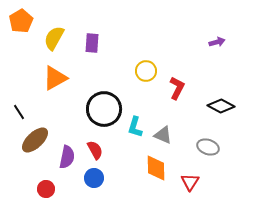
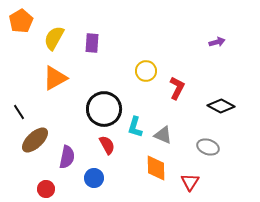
red semicircle: moved 12 px right, 5 px up
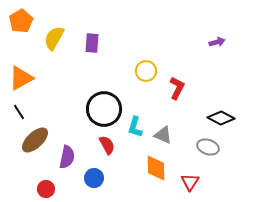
orange triangle: moved 34 px left
black diamond: moved 12 px down
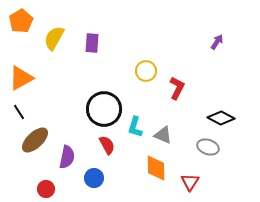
purple arrow: rotated 42 degrees counterclockwise
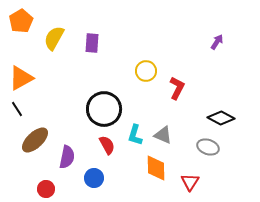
black line: moved 2 px left, 3 px up
cyan L-shape: moved 8 px down
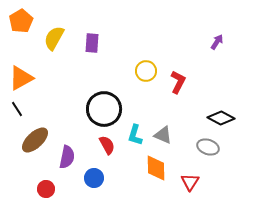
red L-shape: moved 1 px right, 6 px up
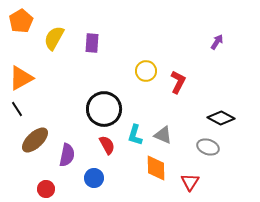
purple semicircle: moved 2 px up
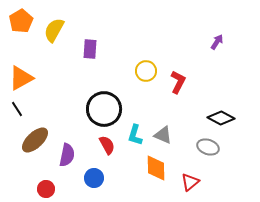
yellow semicircle: moved 8 px up
purple rectangle: moved 2 px left, 6 px down
red triangle: rotated 18 degrees clockwise
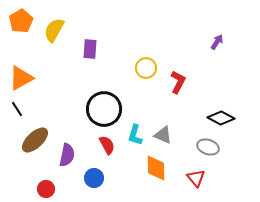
yellow circle: moved 3 px up
red triangle: moved 6 px right, 4 px up; rotated 30 degrees counterclockwise
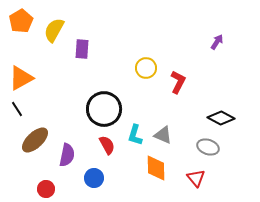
purple rectangle: moved 8 px left
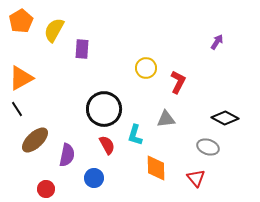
black diamond: moved 4 px right
gray triangle: moved 3 px right, 16 px up; rotated 30 degrees counterclockwise
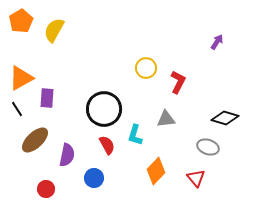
purple rectangle: moved 35 px left, 49 px down
black diamond: rotated 12 degrees counterclockwise
orange diamond: moved 3 px down; rotated 44 degrees clockwise
